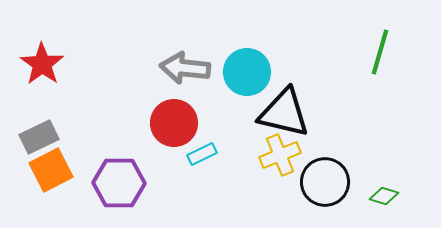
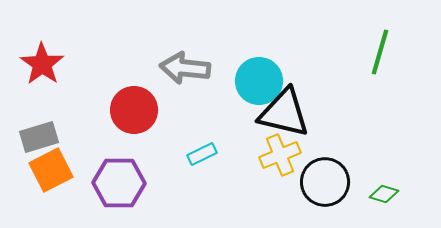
cyan circle: moved 12 px right, 9 px down
red circle: moved 40 px left, 13 px up
gray rectangle: rotated 9 degrees clockwise
green diamond: moved 2 px up
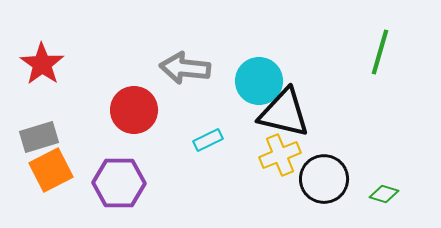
cyan rectangle: moved 6 px right, 14 px up
black circle: moved 1 px left, 3 px up
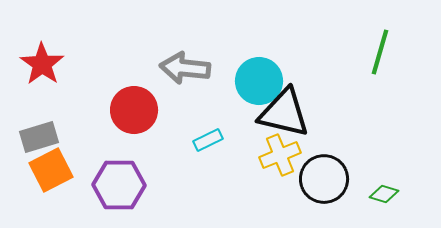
purple hexagon: moved 2 px down
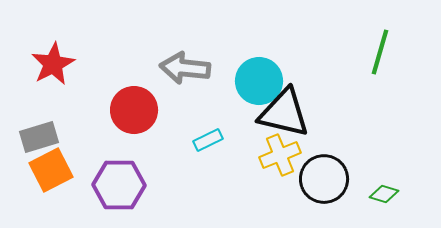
red star: moved 11 px right; rotated 9 degrees clockwise
